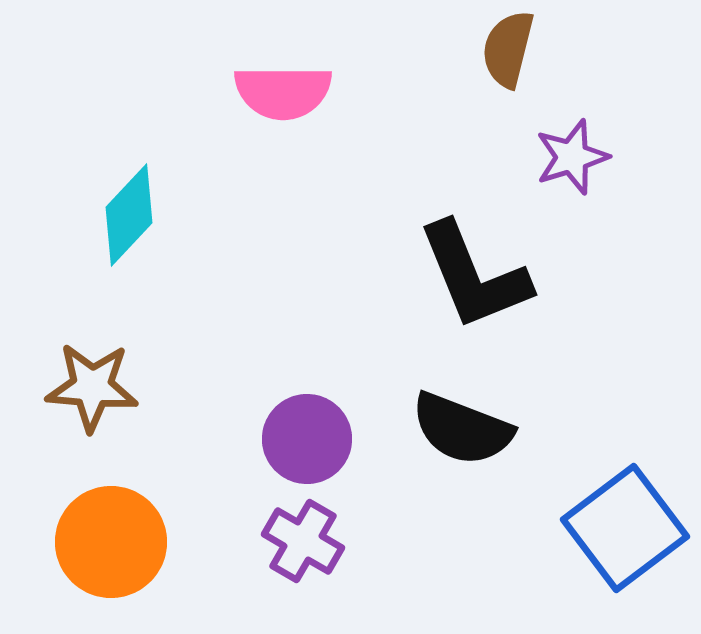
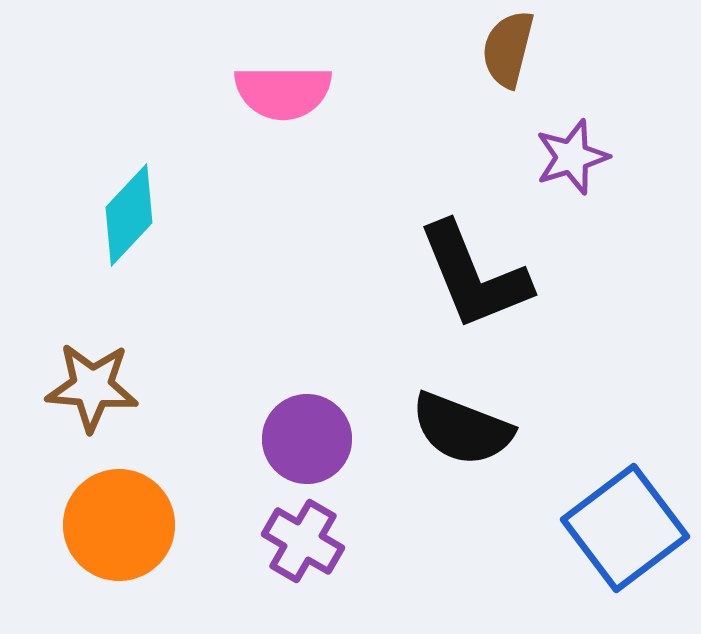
orange circle: moved 8 px right, 17 px up
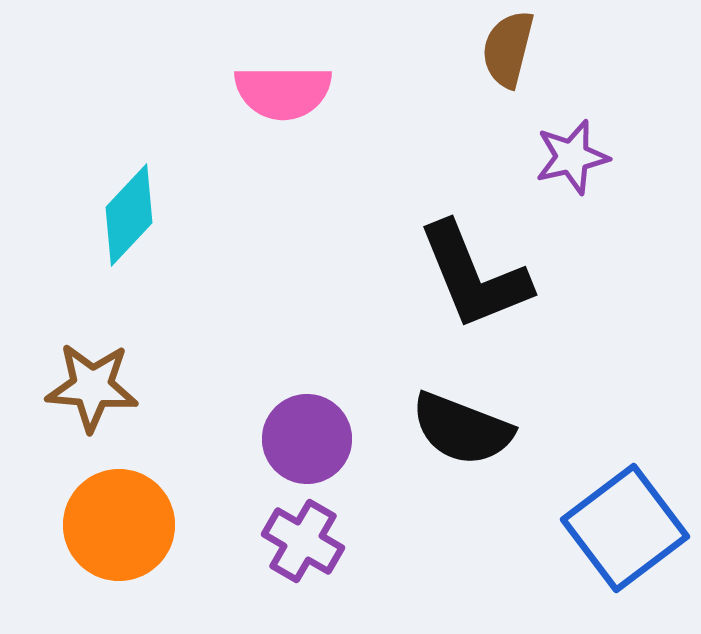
purple star: rotated 4 degrees clockwise
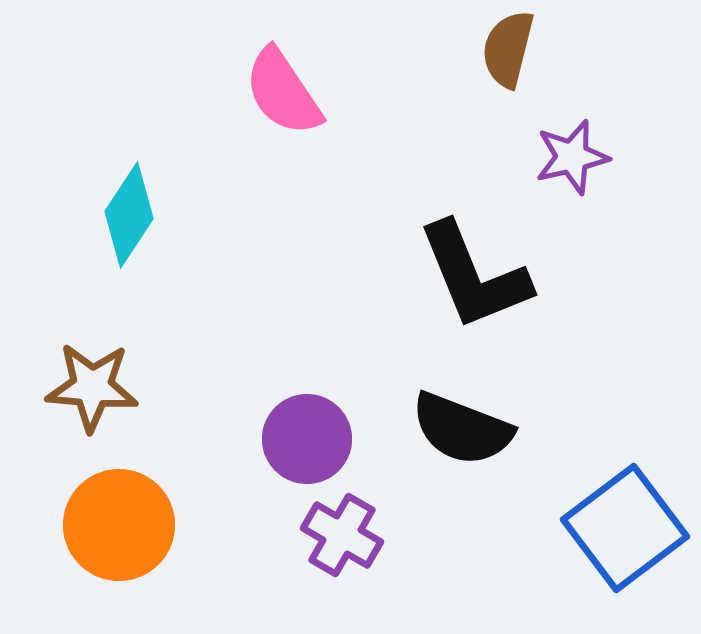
pink semicircle: rotated 56 degrees clockwise
cyan diamond: rotated 10 degrees counterclockwise
purple cross: moved 39 px right, 6 px up
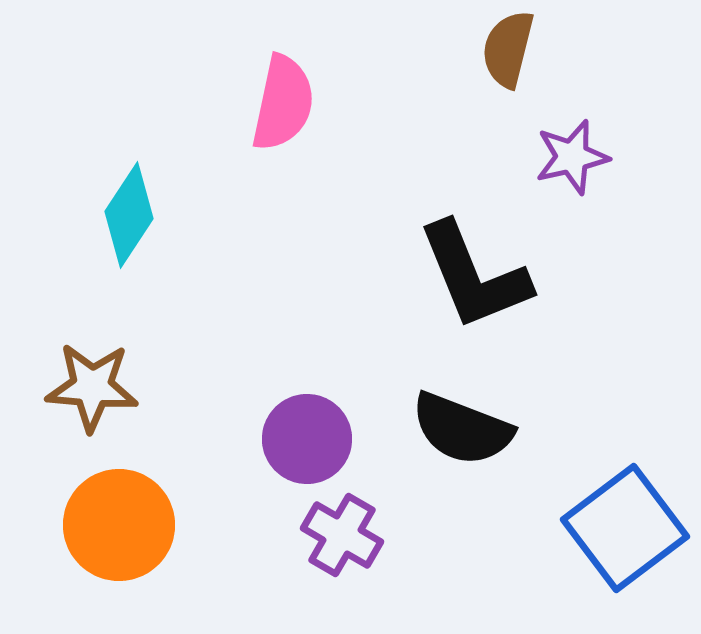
pink semicircle: moved 11 px down; rotated 134 degrees counterclockwise
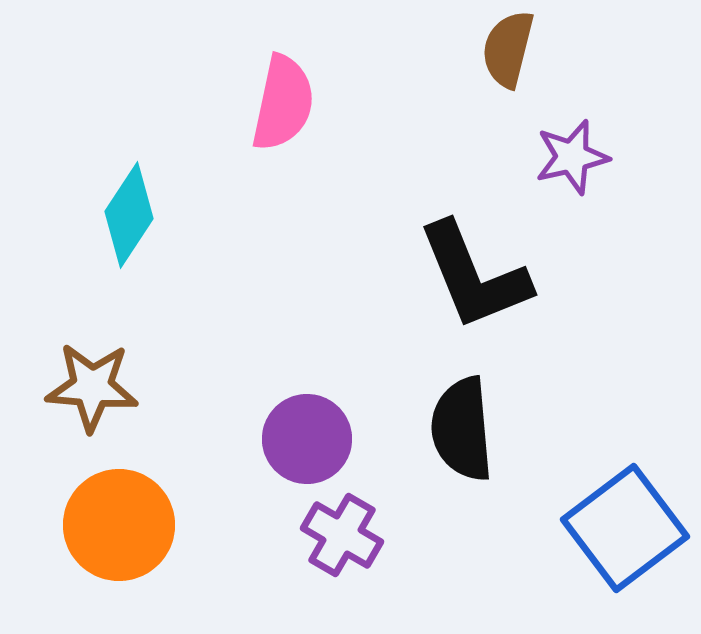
black semicircle: rotated 64 degrees clockwise
